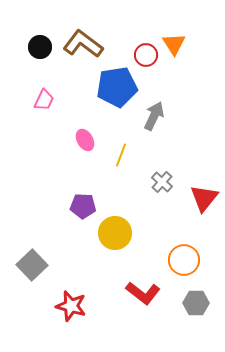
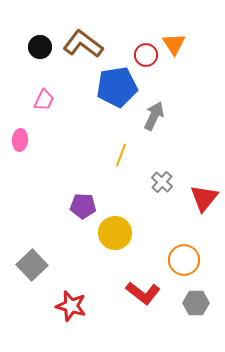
pink ellipse: moved 65 px left; rotated 35 degrees clockwise
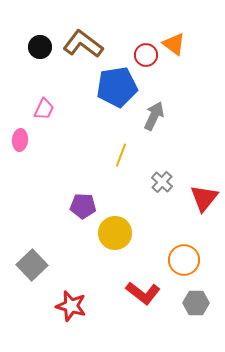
orange triangle: rotated 20 degrees counterclockwise
pink trapezoid: moved 9 px down
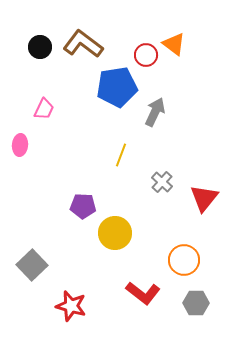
gray arrow: moved 1 px right, 4 px up
pink ellipse: moved 5 px down
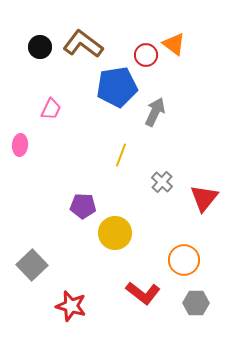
pink trapezoid: moved 7 px right
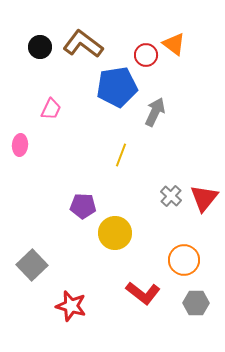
gray cross: moved 9 px right, 14 px down
